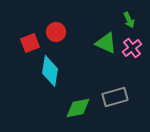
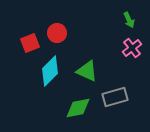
red circle: moved 1 px right, 1 px down
green triangle: moved 19 px left, 28 px down
cyan diamond: rotated 36 degrees clockwise
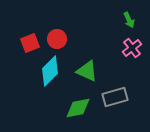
red circle: moved 6 px down
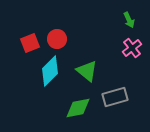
green triangle: rotated 15 degrees clockwise
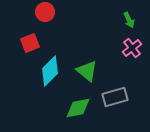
red circle: moved 12 px left, 27 px up
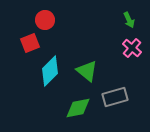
red circle: moved 8 px down
pink cross: rotated 12 degrees counterclockwise
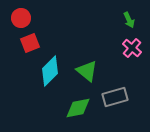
red circle: moved 24 px left, 2 px up
